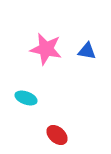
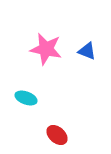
blue triangle: rotated 12 degrees clockwise
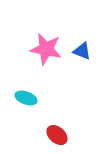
blue triangle: moved 5 px left
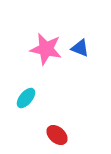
blue triangle: moved 2 px left, 3 px up
cyan ellipse: rotated 70 degrees counterclockwise
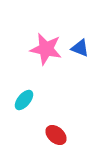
cyan ellipse: moved 2 px left, 2 px down
red ellipse: moved 1 px left
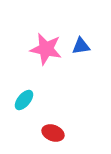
blue triangle: moved 1 px right, 2 px up; rotated 30 degrees counterclockwise
red ellipse: moved 3 px left, 2 px up; rotated 20 degrees counterclockwise
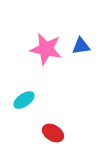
cyan ellipse: rotated 15 degrees clockwise
red ellipse: rotated 10 degrees clockwise
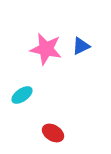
blue triangle: rotated 18 degrees counterclockwise
cyan ellipse: moved 2 px left, 5 px up
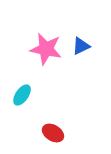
cyan ellipse: rotated 20 degrees counterclockwise
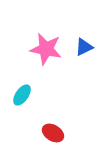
blue triangle: moved 3 px right, 1 px down
